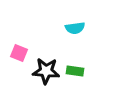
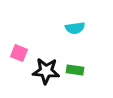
green rectangle: moved 1 px up
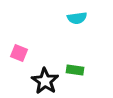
cyan semicircle: moved 2 px right, 10 px up
black star: moved 1 px left, 10 px down; rotated 28 degrees clockwise
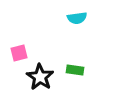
pink square: rotated 36 degrees counterclockwise
black star: moved 5 px left, 4 px up
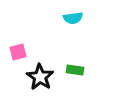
cyan semicircle: moved 4 px left
pink square: moved 1 px left, 1 px up
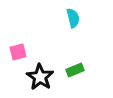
cyan semicircle: rotated 96 degrees counterclockwise
green rectangle: rotated 30 degrees counterclockwise
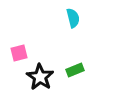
pink square: moved 1 px right, 1 px down
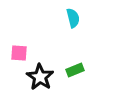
pink square: rotated 18 degrees clockwise
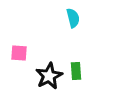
green rectangle: moved 1 px right, 1 px down; rotated 72 degrees counterclockwise
black star: moved 9 px right, 1 px up; rotated 12 degrees clockwise
